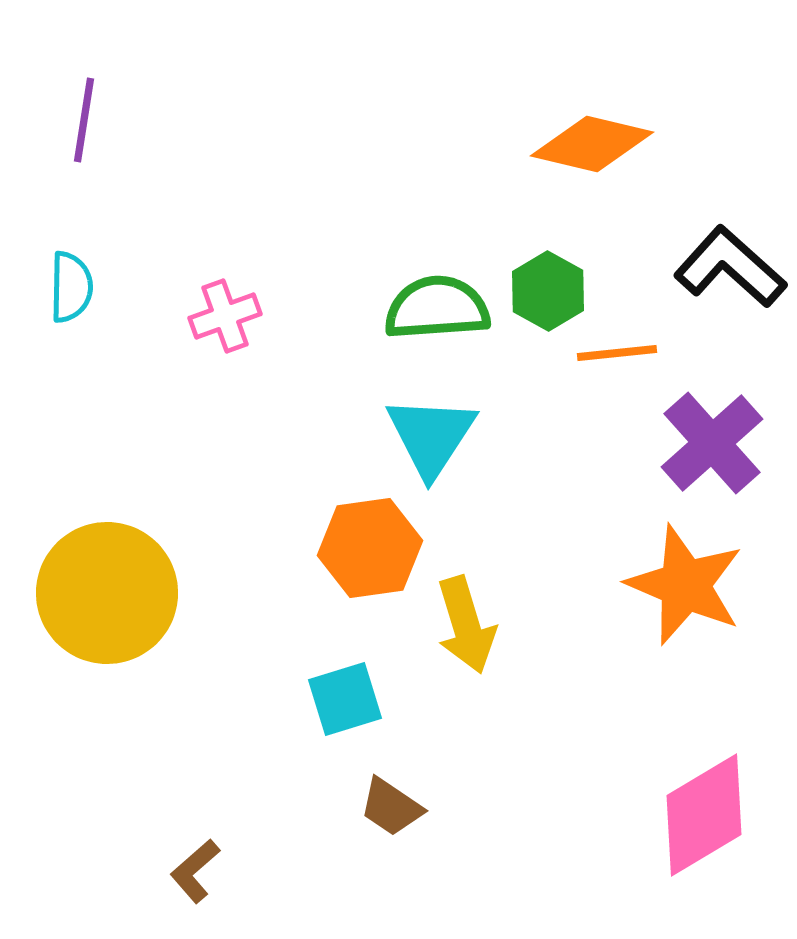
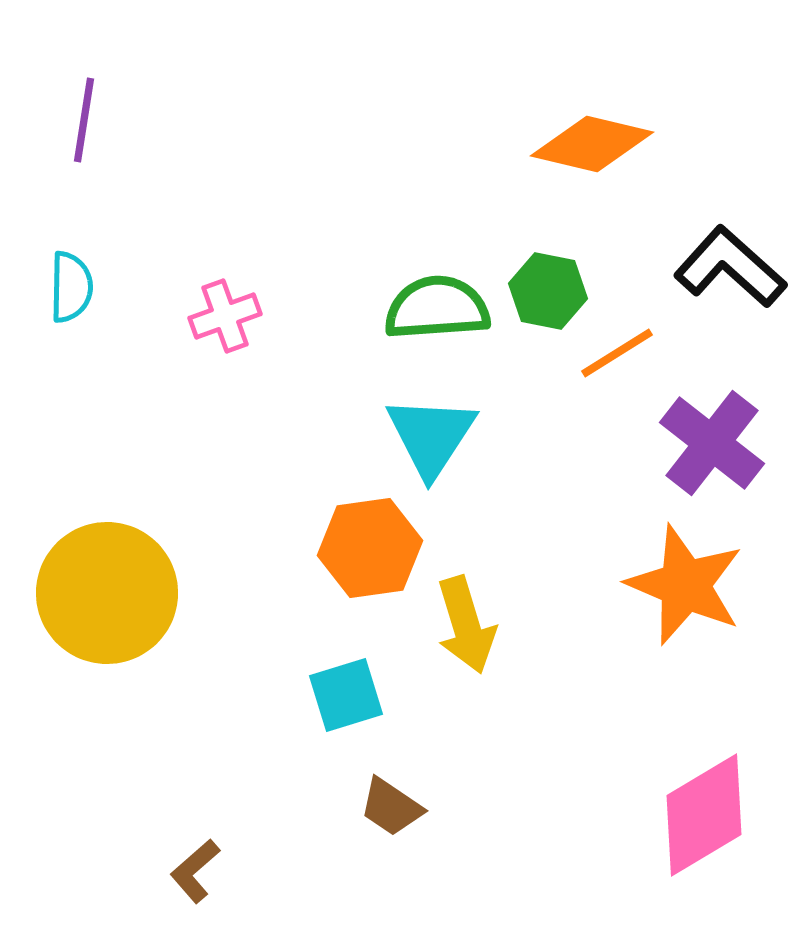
green hexagon: rotated 18 degrees counterclockwise
orange line: rotated 26 degrees counterclockwise
purple cross: rotated 10 degrees counterclockwise
cyan square: moved 1 px right, 4 px up
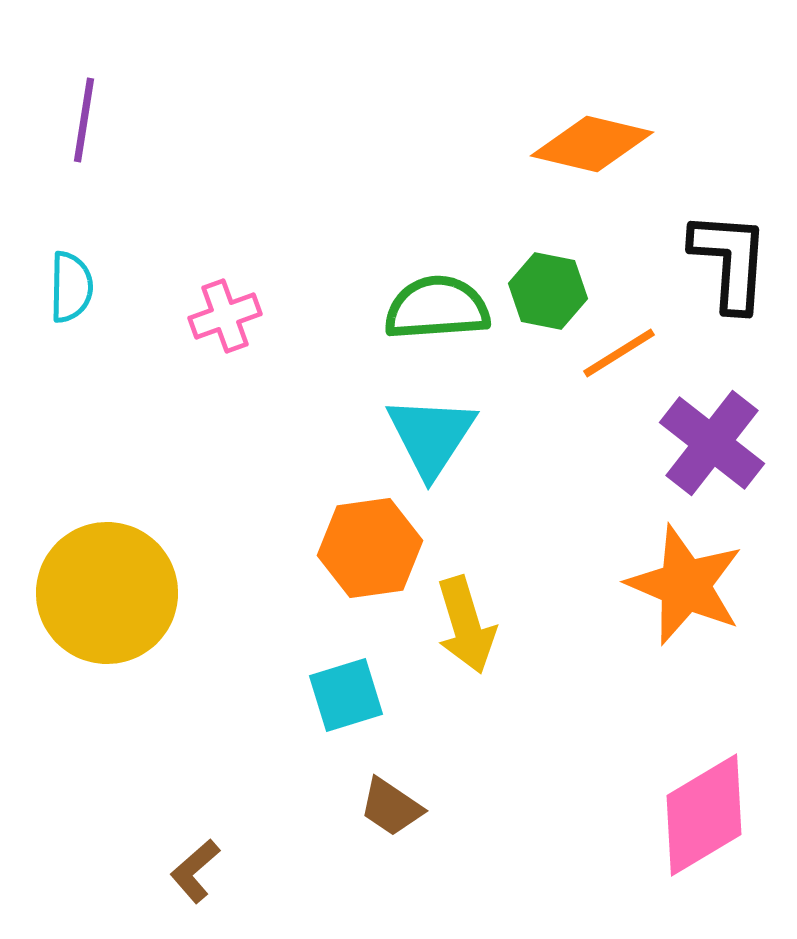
black L-shape: moved 6 px up; rotated 52 degrees clockwise
orange line: moved 2 px right
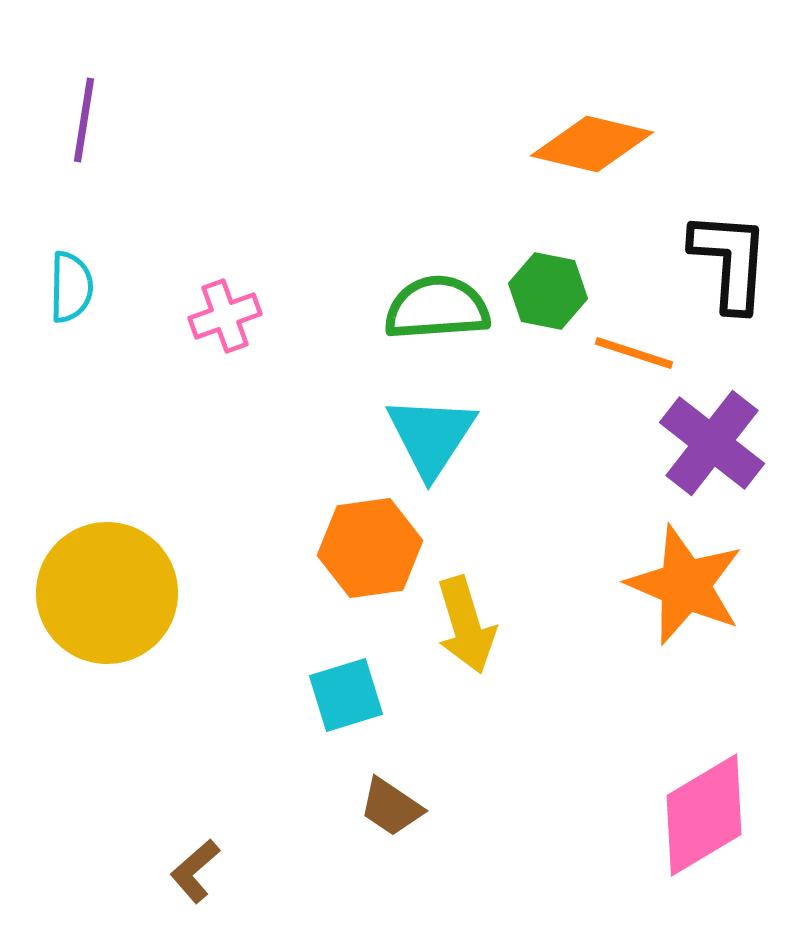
orange line: moved 15 px right; rotated 50 degrees clockwise
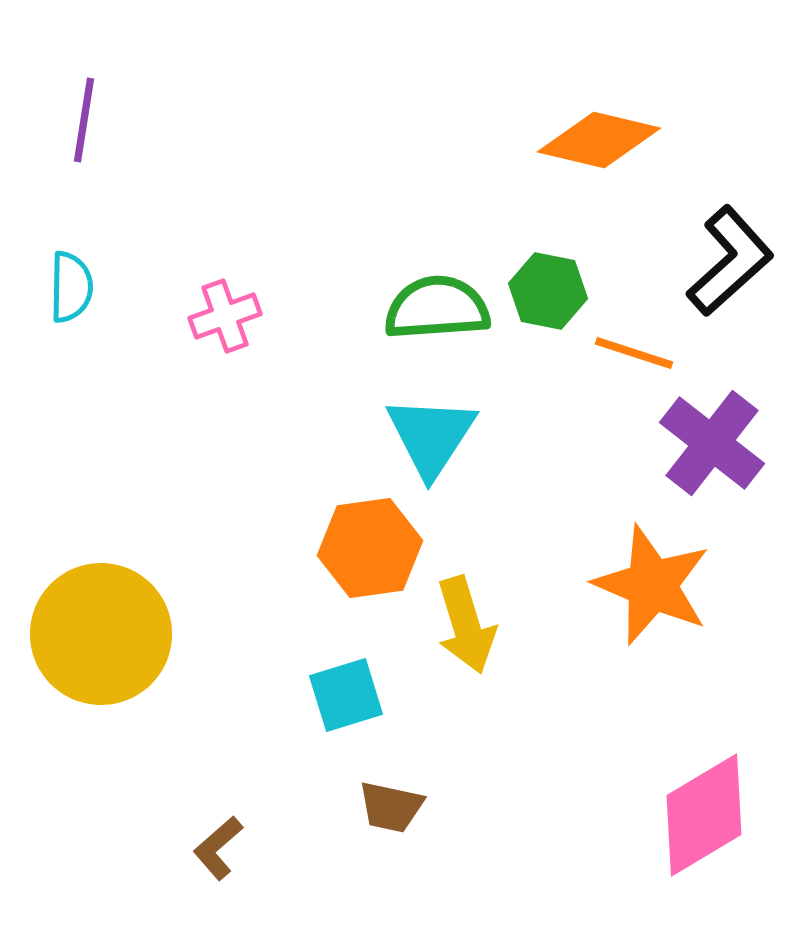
orange diamond: moved 7 px right, 4 px up
black L-shape: rotated 44 degrees clockwise
orange star: moved 33 px left
yellow circle: moved 6 px left, 41 px down
brown trapezoid: rotated 22 degrees counterclockwise
brown L-shape: moved 23 px right, 23 px up
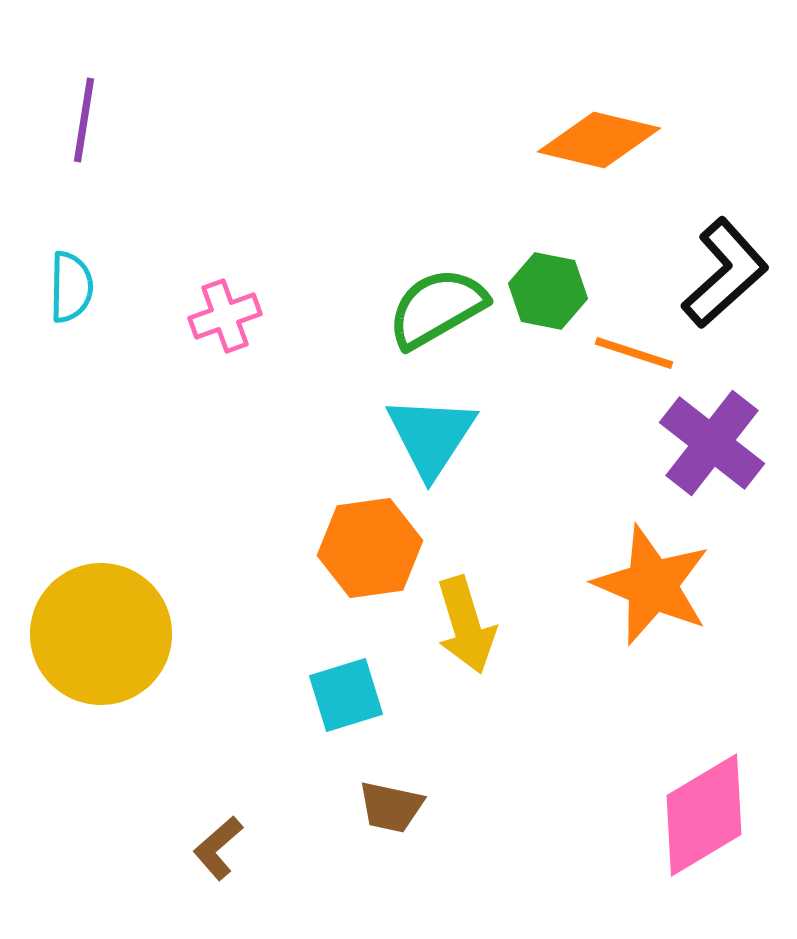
black L-shape: moved 5 px left, 12 px down
green semicircle: rotated 26 degrees counterclockwise
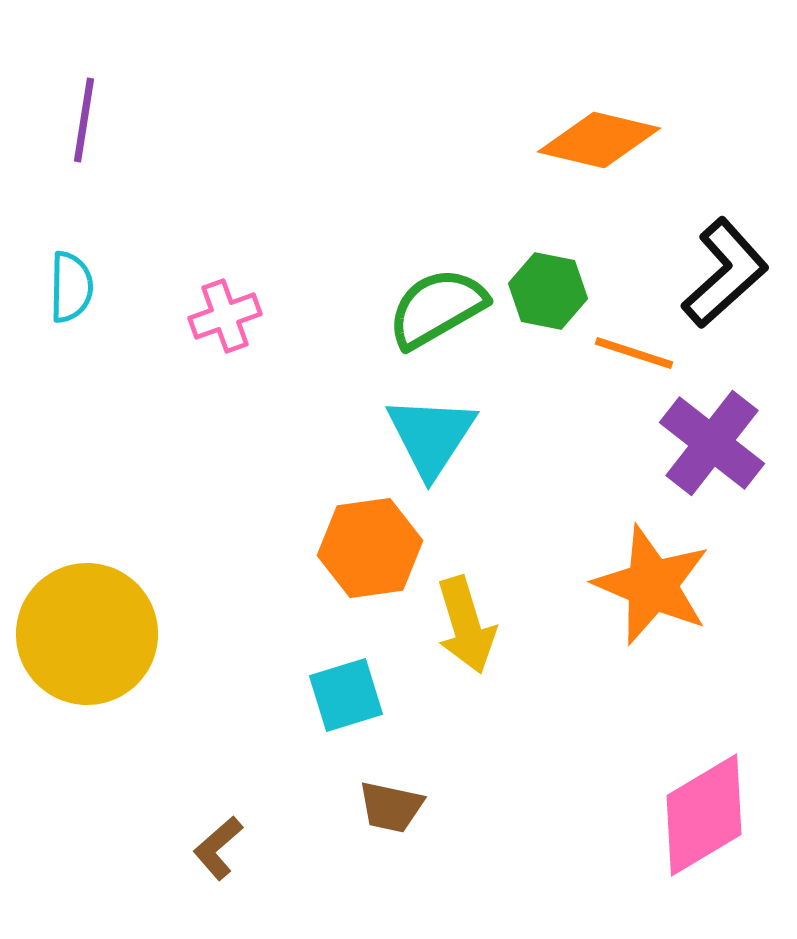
yellow circle: moved 14 px left
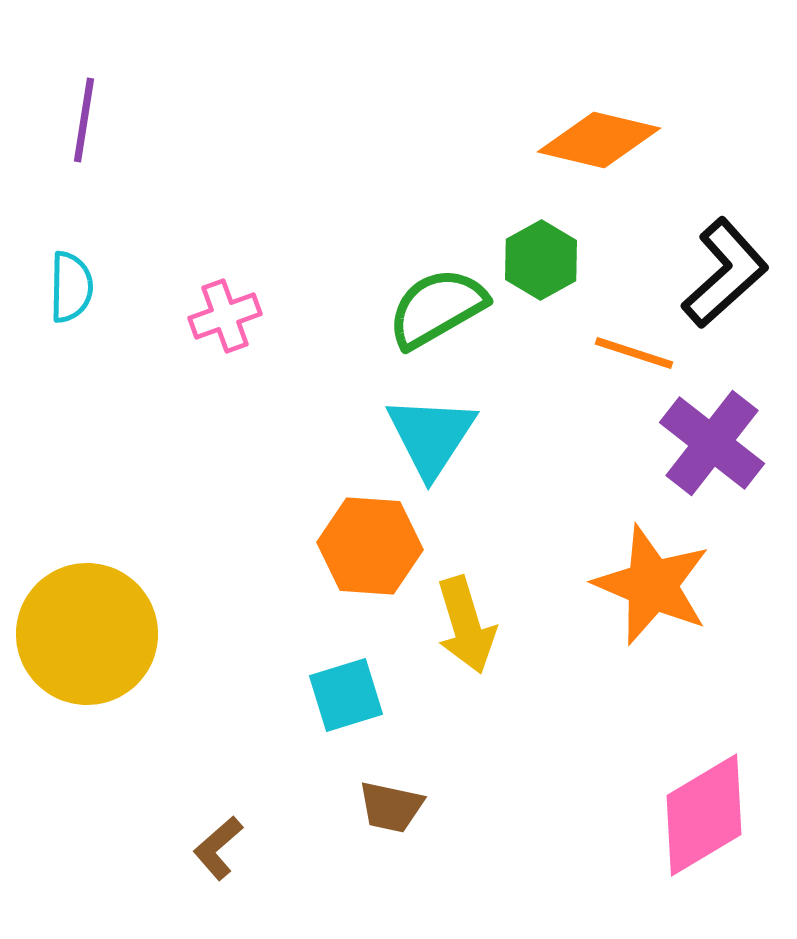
green hexagon: moved 7 px left, 31 px up; rotated 20 degrees clockwise
orange hexagon: moved 2 px up; rotated 12 degrees clockwise
